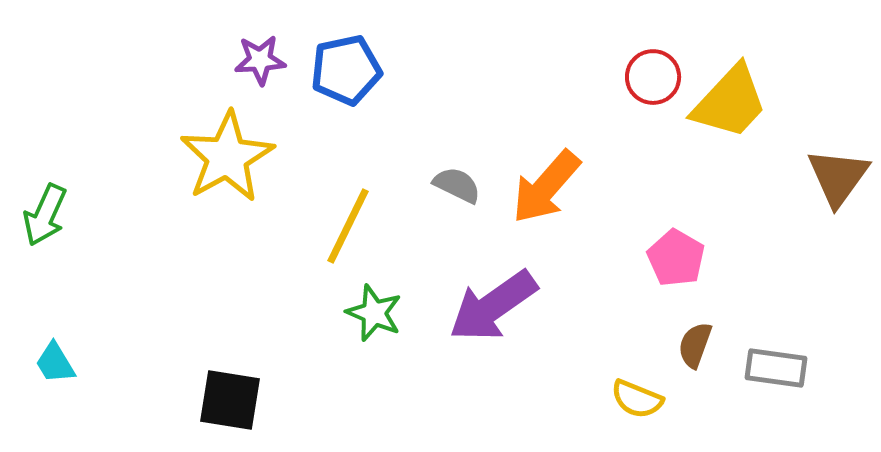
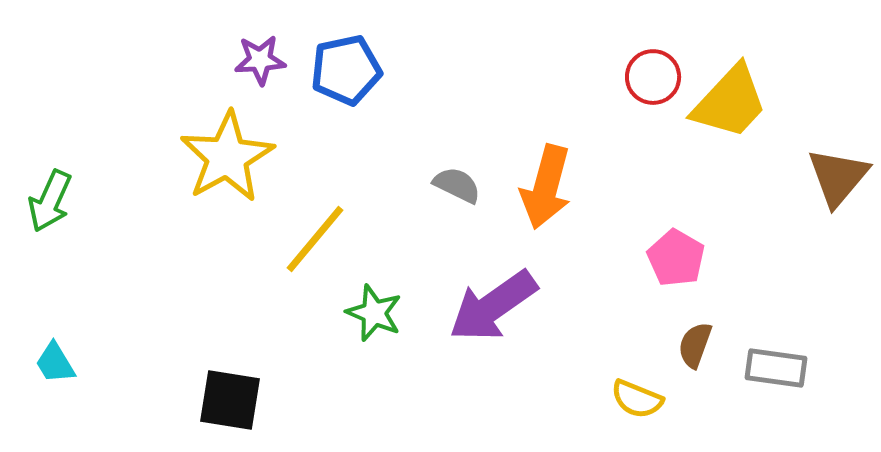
brown triangle: rotated 4 degrees clockwise
orange arrow: rotated 26 degrees counterclockwise
green arrow: moved 5 px right, 14 px up
yellow line: moved 33 px left, 13 px down; rotated 14 degrees clockwise
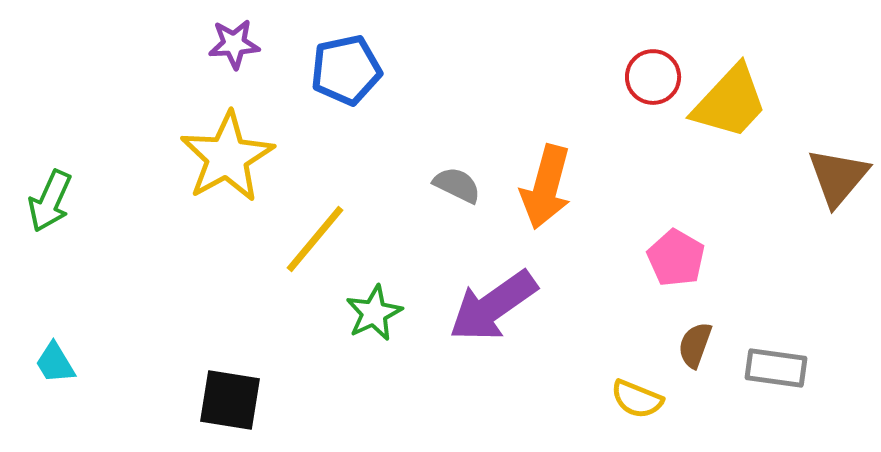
purple star: moved 26 px left, 16 px up
green star: rotated 24 degrees clockwise
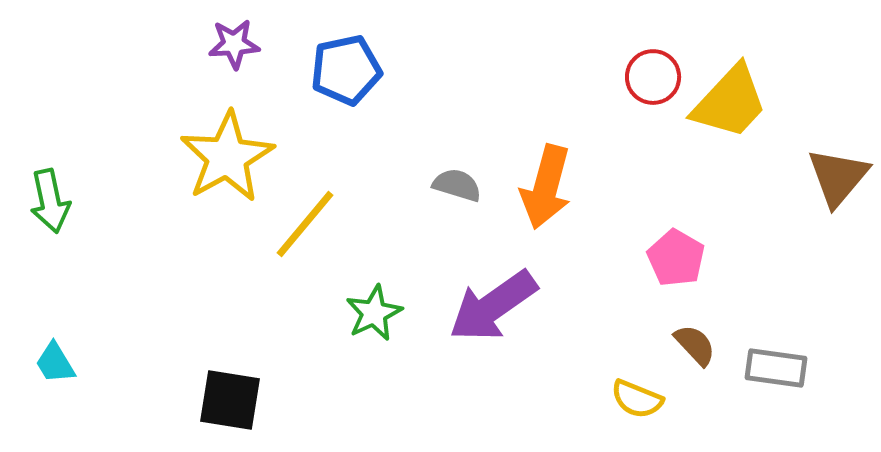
gray semicircle: rotated 9 degrees counterclockwise
green arrow: rotated 36 degrees counterclockwise
yellow line: moved 10 px left, 15 px up
brown semicircle: rotated 117 degrees clockwise
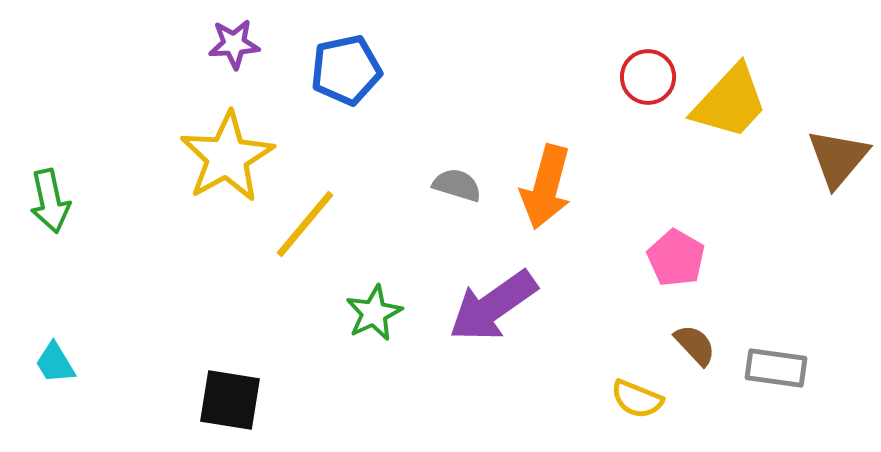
red circle: moved 5 px left
brown triangle: moved 19 px up
